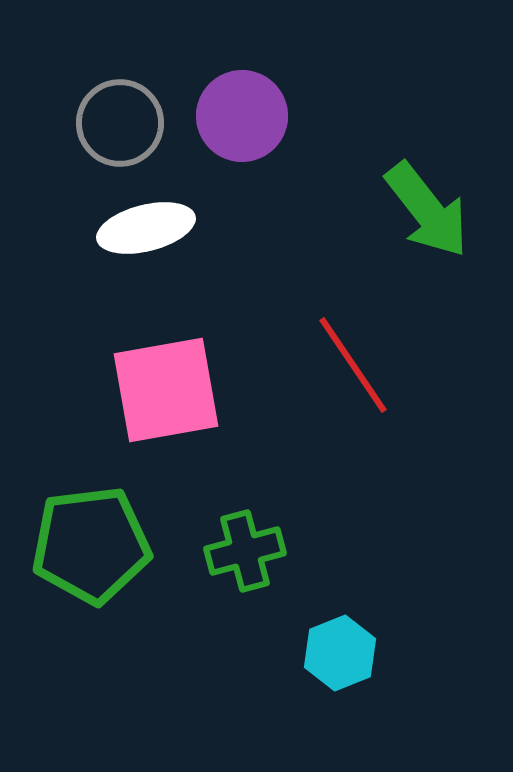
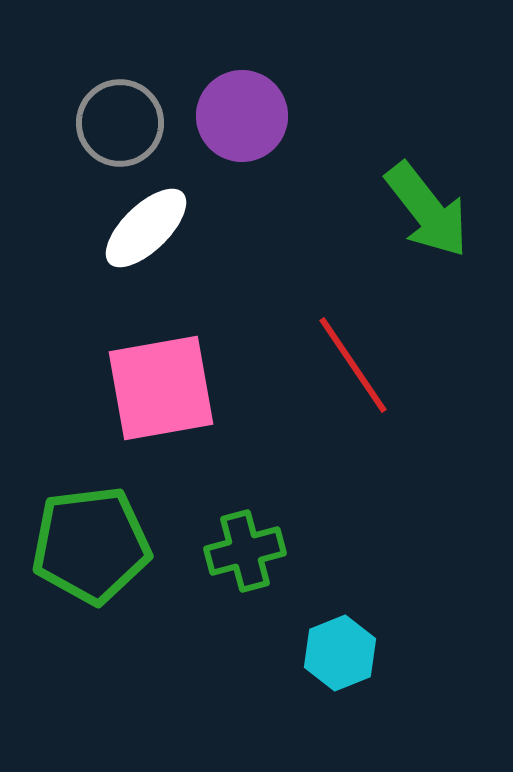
white ellipse: rotated 30 degrees counterclockwise
pink square: moved 5 px left, 2 px up
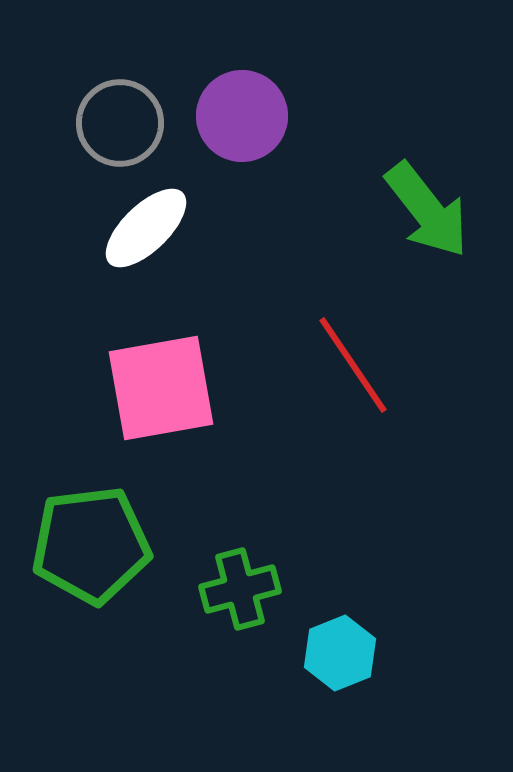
green cross: moved 5 px left, 38 px down
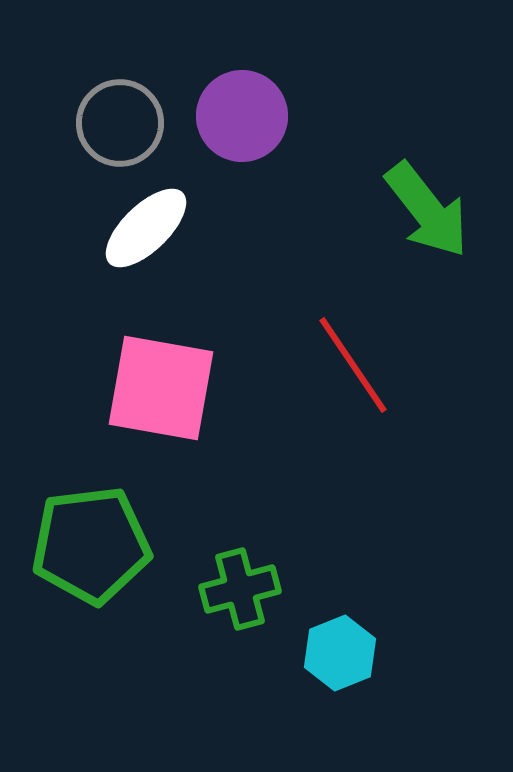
pink square: rotated 20 degrees clockwise
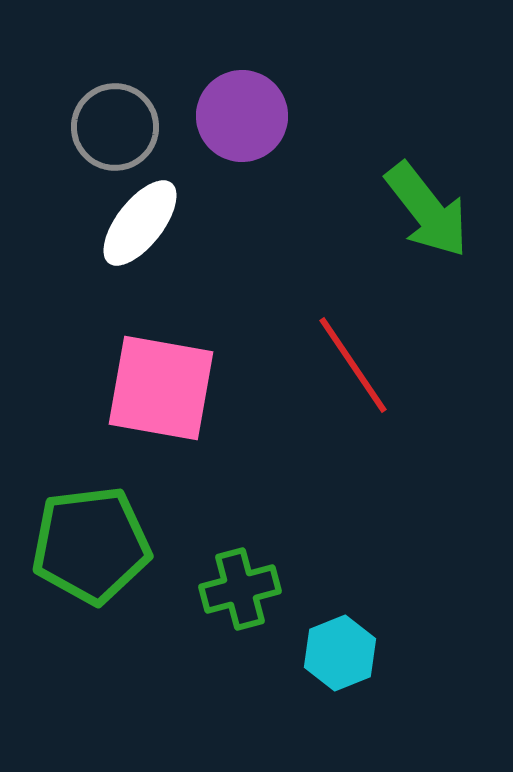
gray circle: moved 5 px left, 4 px down
white ellipse: moved 6 px left, 5 px up; rotated 8 degrees counterclockwise
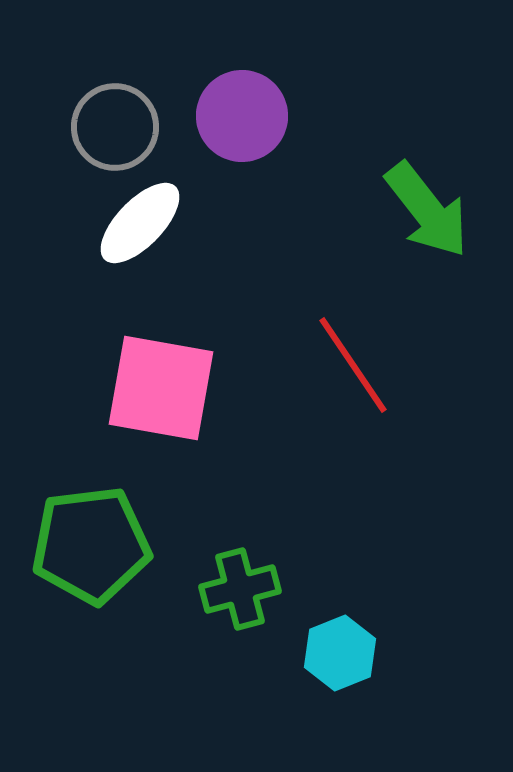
white ellipse: rotated 6 degrees clockwise
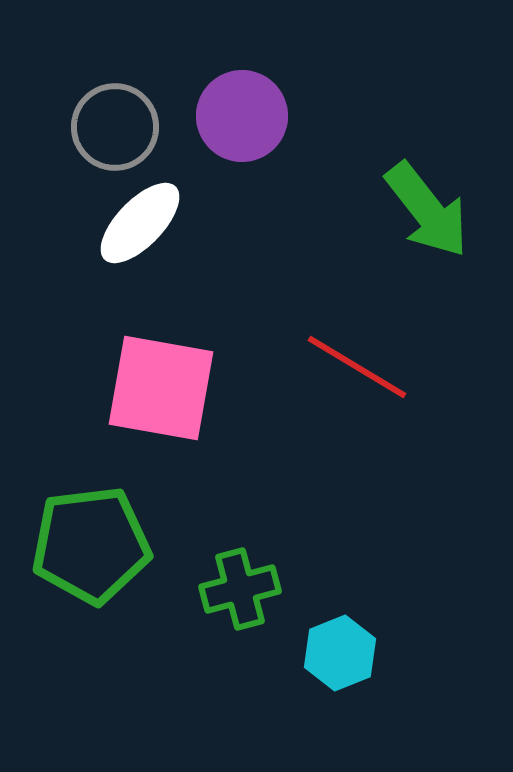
red line: moved 4 px right, 2 px down; rotated 25 degrees counterclockwise
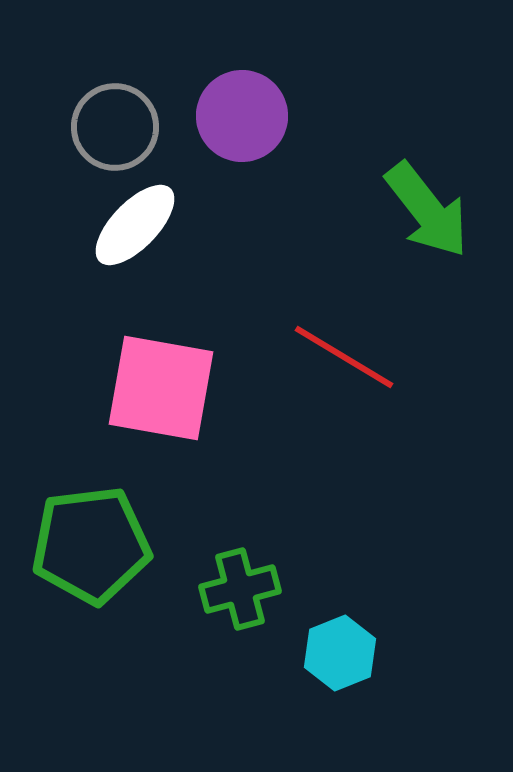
white ellipse: moved 5 px left, 2 px down
red line: moved 13 px left, 10 px up
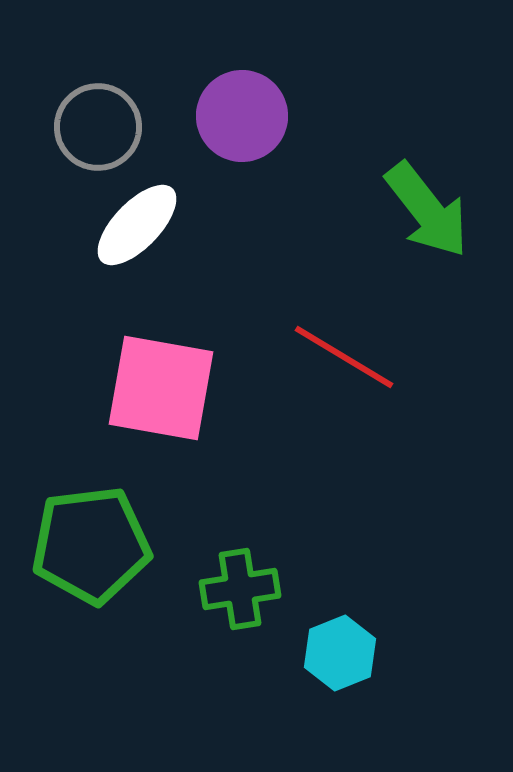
gray circle: moved 17 px left
white ellipse: moved 2 px right
green cross: rotated 6 degrees clockwise
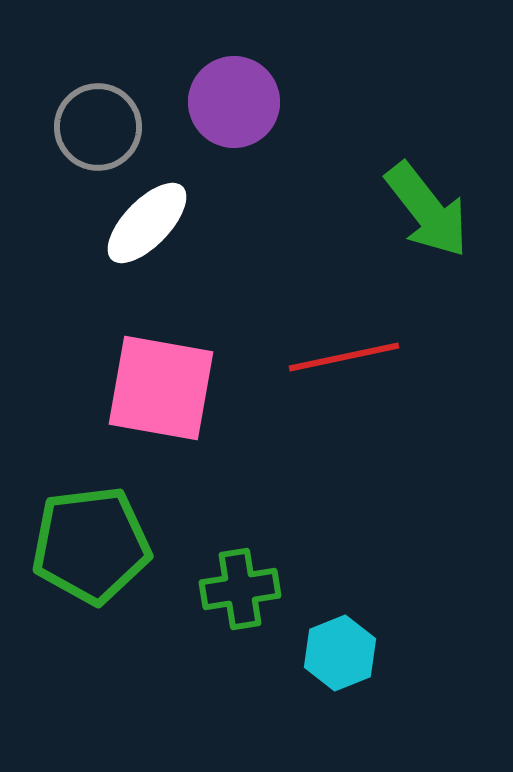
purple circle: moved 8 px left, 14 px up
white ellipse: moved 10 px right, 2 px up
red line: rotated 43 degrees counterclockwise
